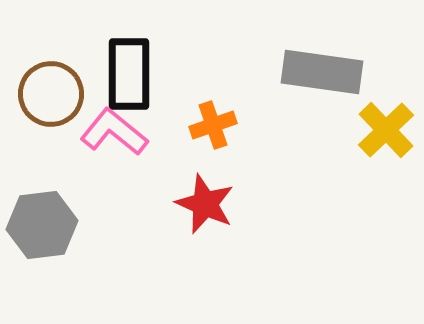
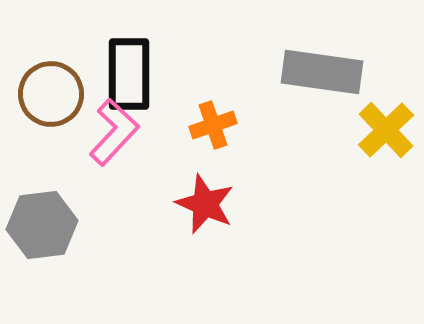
pink L-shape: rotated 94 degrees clockwise
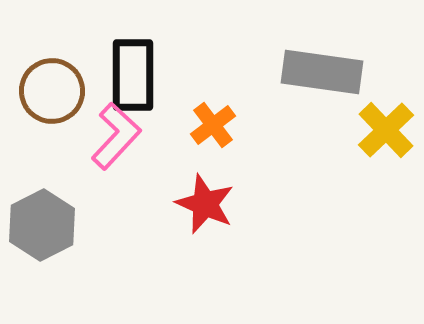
black rectangle: moved 4 px right, 1 px down
brown circle: moved 1 px right, 3 px up
orange cross: rotated 18 degrees counterclockwise
pink L-shape: moved 2 px right, 4 px down
gray hexagon: rotated 20 degrees counterclockwise
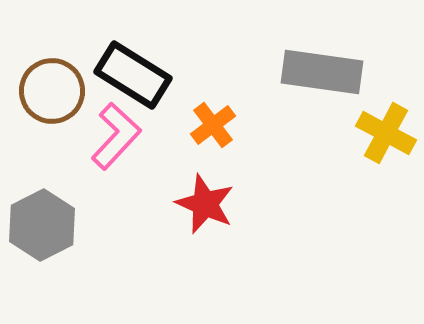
black rectangle: rotated 58 degrees counterclockwise
yellow cross: moved 3 px down; rotated 18 degrees counterclockwise
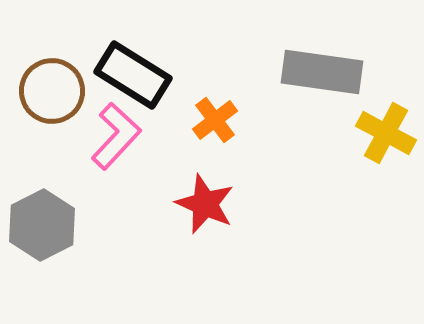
orange cross: moved 2 px right, 5 px up
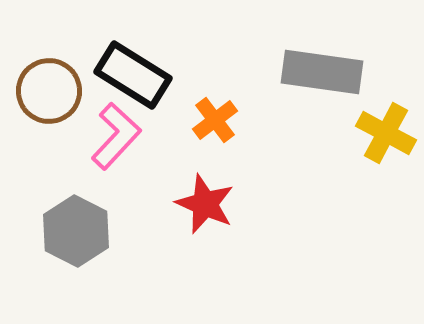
brown circle: moved 3 px left
gray hexagon: moved 34 px right, 6 px down; rotated 6 degrees counterclockwise
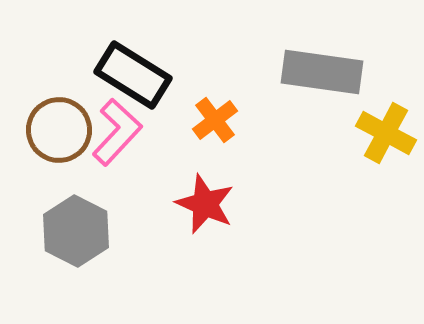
brown circle: moved 10 px right, 39 px down
pink L-shape: moved 1 px right, 4 px up
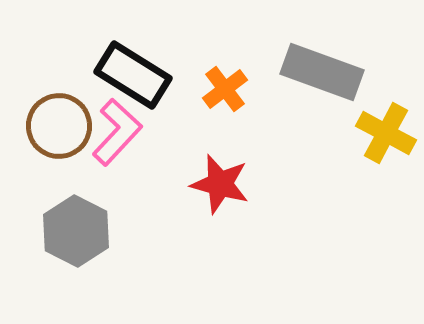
gray rectangle: rotated 12 degrees clockwise
orange cross: moved 10 px right, 31 px up
brown circle: moved 4 px up
red star: moved 15 px right, 20 px up; rotated 8 degrees counterclockwise
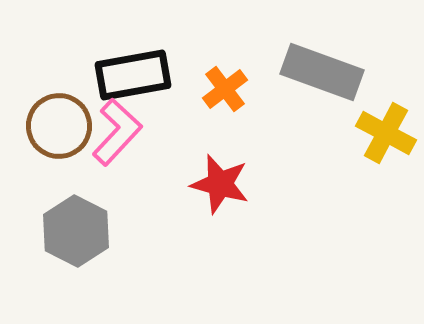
black rectangle: rotated 42 degrees counterclockwise
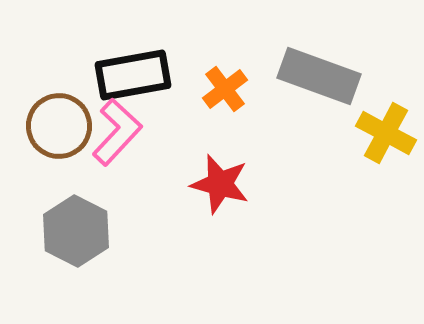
gray rectangle: moved 3 px left, 4 px down
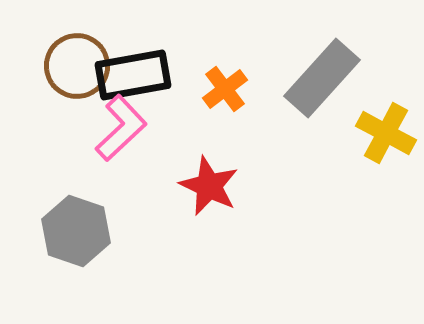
gray rectangle: moved 3 px right, 2 px down; rotated 68 degrees counterclockwise
brown circle: moved 18 px right, 60 px up
pink L-shape: moved 4 px right, 4 px up; rotated 4 degrees clockwise
red star: moved 11 px left, 2 px down; rotated 10 degrees clockwise
gray hexagon: rotated 8 degrees counterclockwise
